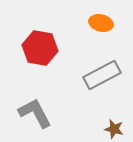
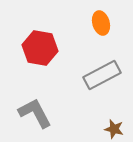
orange ellipse: rotated 60 degrees clockwise
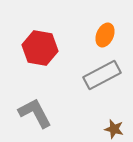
orange ellipse: moved 4 px right, 12 px down; rotated 40 degrees clockwise
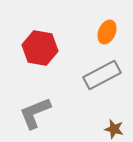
orange ellipse: moved 2 px right, 3 px up
gray L-shape: rotated 84 degrees counterclockwise
